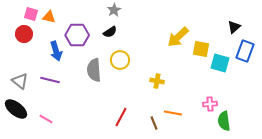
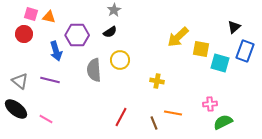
green semicircle: moved 1 px left, 1 px down; rotated 72 degrees clockwise
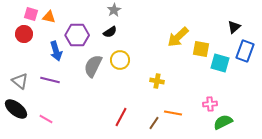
gray semicircle: moved 1 px left, 4 px up; rotated 30 degrees clockwise
brown line: rotated 56 degrees clockwise
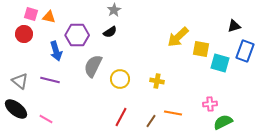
black triangle: moved 1 px up; rotated 24 degrees clockwise
yellow circle: moved 19 px down
brown line: moved 3 px left, 2 px up
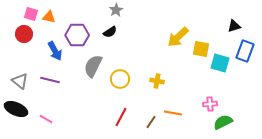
gray star: moved 2 px right
blue arrow: moved 1 px left; rotated 12 degrees counterclockwise
black ellipse: rotated 15 degrees counterclockwise
brown line: moved 1 px down
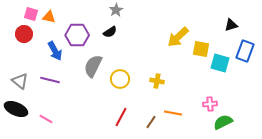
black triangle: moved 3 px left, 1 px up
